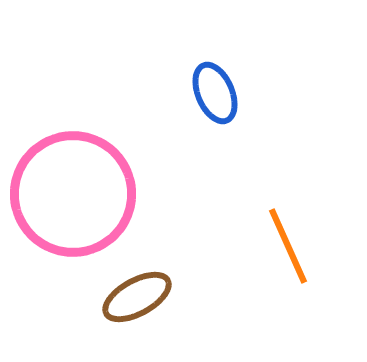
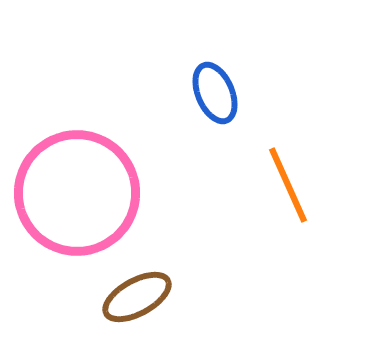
pink circle: moved 4 px right, 1 px up
orange line: moved 61 px up
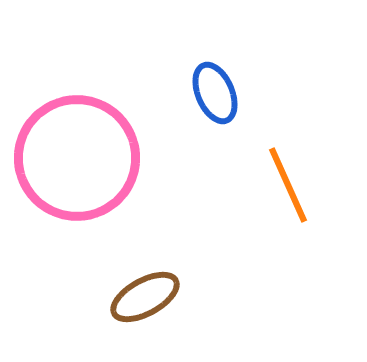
pink circle: moved 35 px up
brown ellipse: moved 8 px right
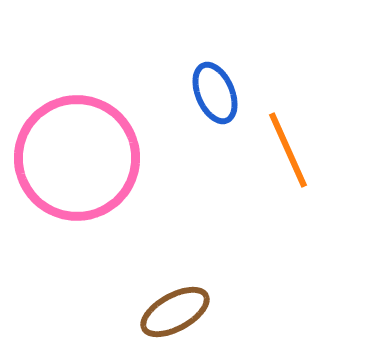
orange line: moved 35 px up
brown ellipse: moved 30 px right, 15 px down
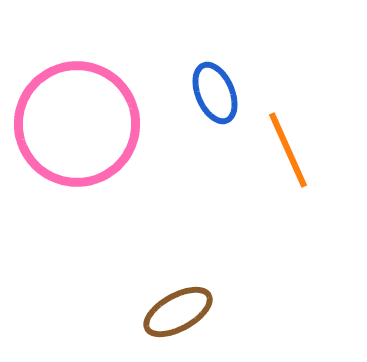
pink circle: moved 34 px up
brown ellipse: moved 3 px right
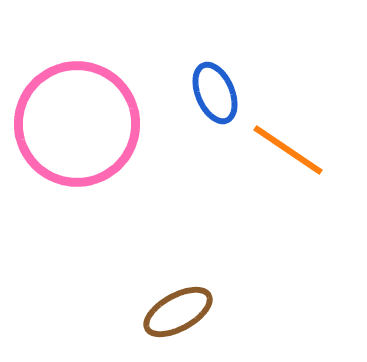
orange line: rotated 32 degrees counterclockwise
